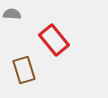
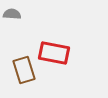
red rectangle: moved 13 px down; rotated 40 degrees counterclockwise
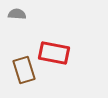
gray semicircle: moved 5 px right
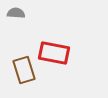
gray semicircle: moved 1 px left, 1 px up
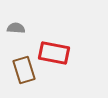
gray semicircle: moved 15 px down
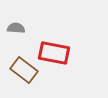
brown rectangle: rotated 36 degrees counterclockwise
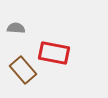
brown rectangle: moved 1 px left; rotated 12 degrees clockwise
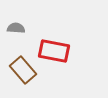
red rectangle: moved 2 px up
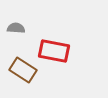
brown rectangle: rotated 16 degrees counterclockwise
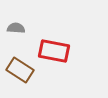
brown rectangle: moved 3 px left
